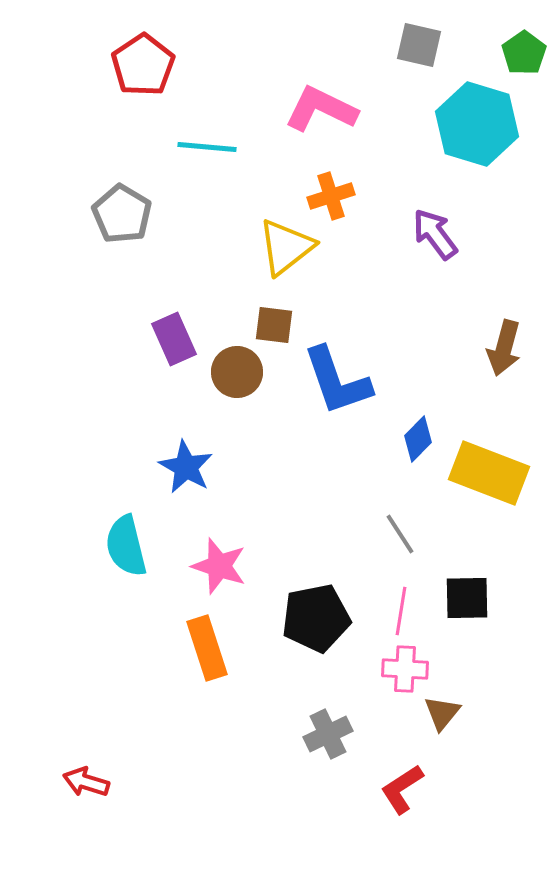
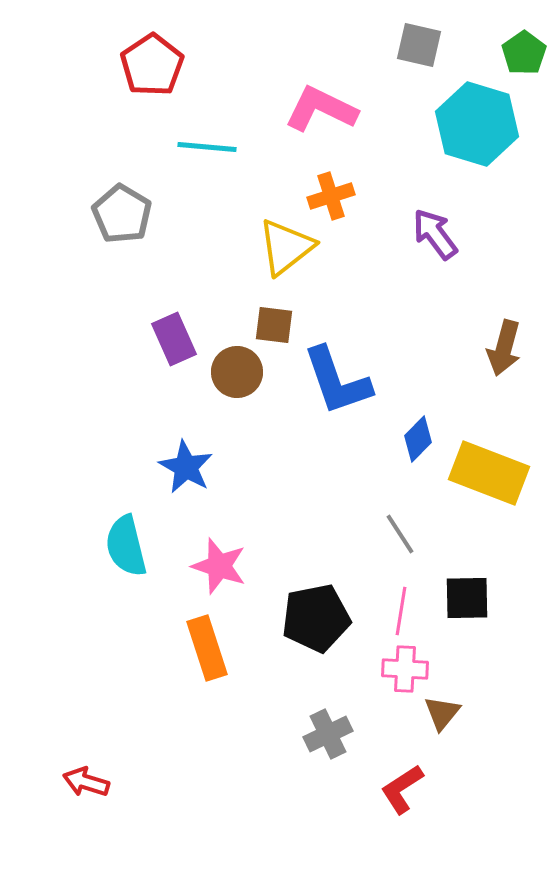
red pentagon: moved 9 px right
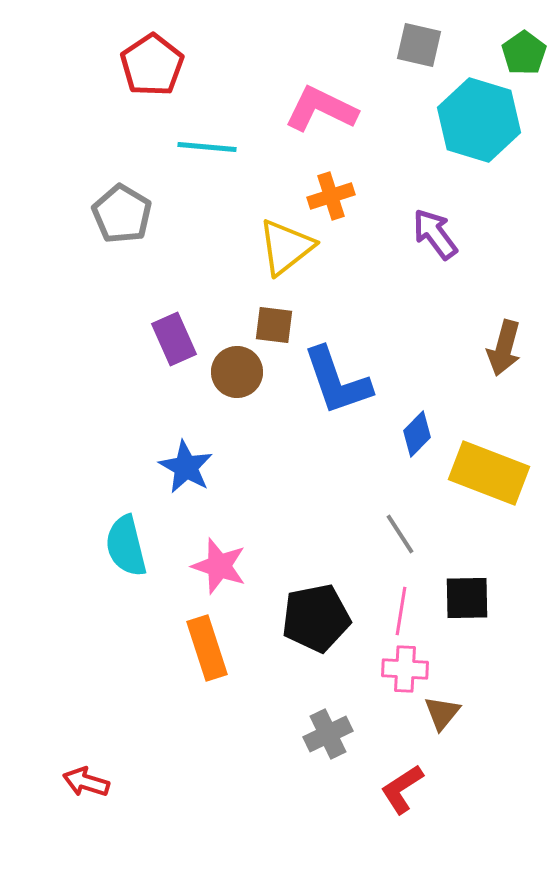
cyan hexagon: moved 2 px right, 4 px up
blue diamond: moved 1 px left, 5 px up
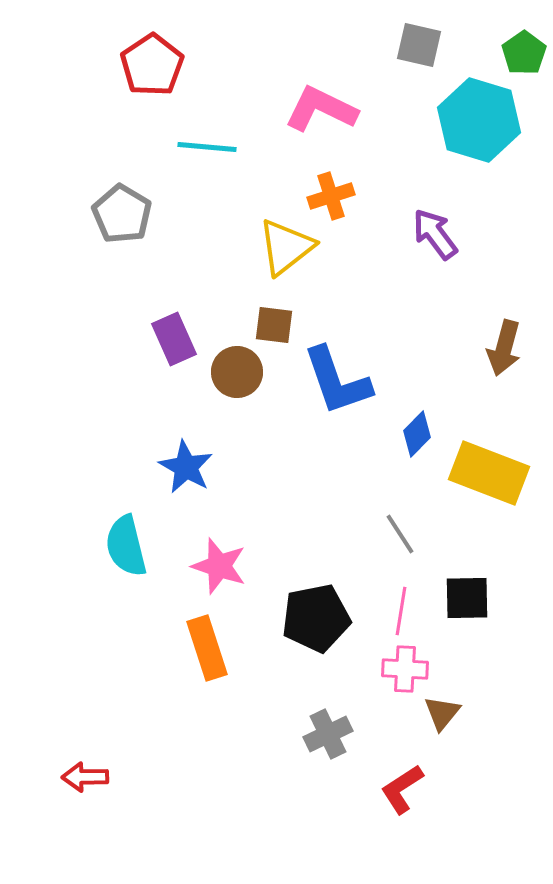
red arrow: moved 1 px left, 5 px up; rotated 18 degrees counterclockwise
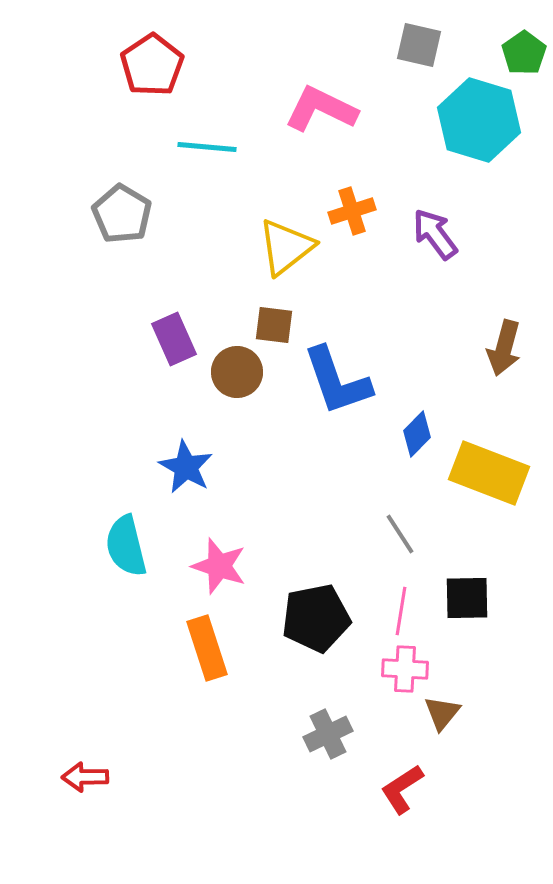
orange cross: moved 21 px right, 15 px down
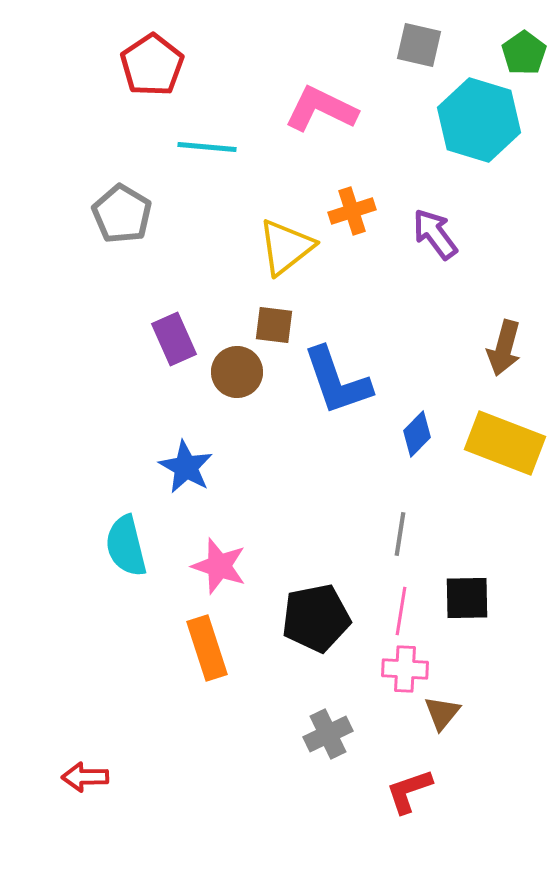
yellow rectangle: moved 16 px right, 30 px up
gray line: rotated 42 degrees clockwise
red L-shape: moved 7 px right, 2 px down; rotated 14 degrees clockwise
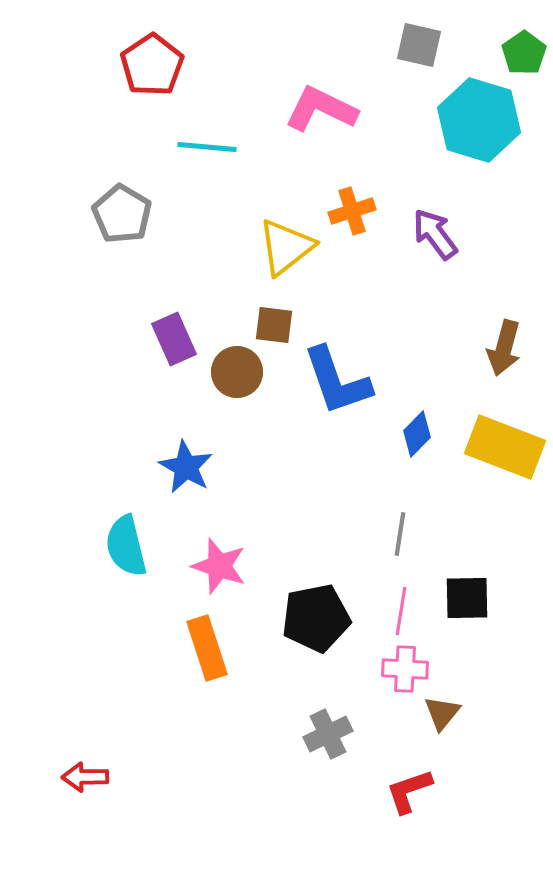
yellow rectangle: moved 4 px down
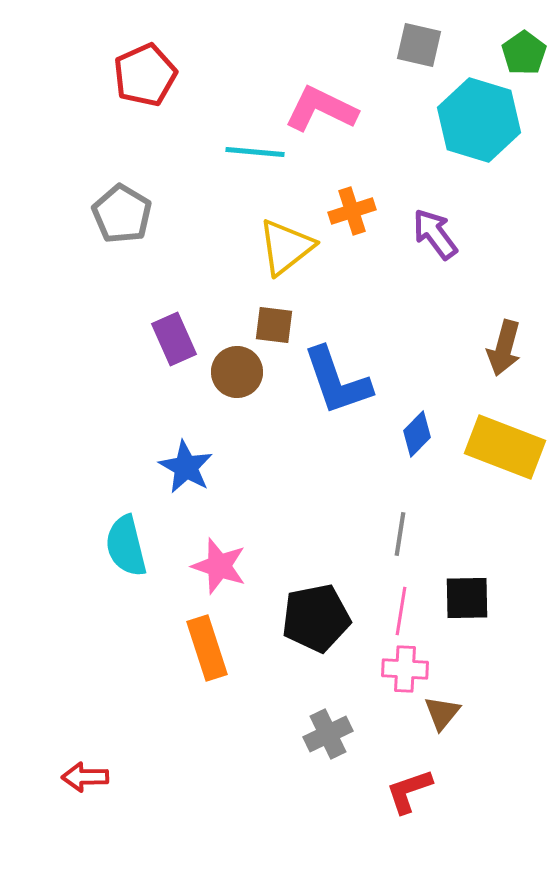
red pentagon: moved 7 px left, 10 px down; rotated 10 degrees clockwise
cyan line: moved 48 px right, 5 px down
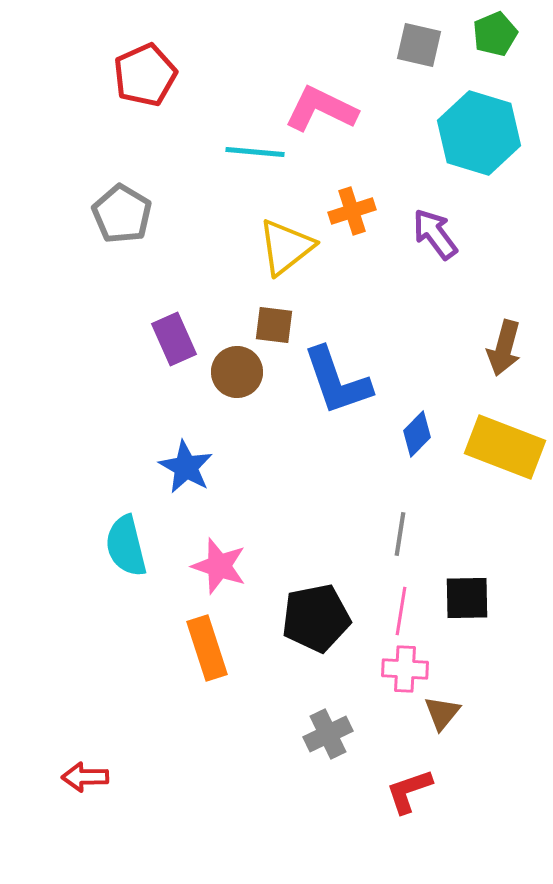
green pentagon: moved 29 px left, 19 px up; rotated 12 degrees clockwise
cyan hexagon: moved 13 px down
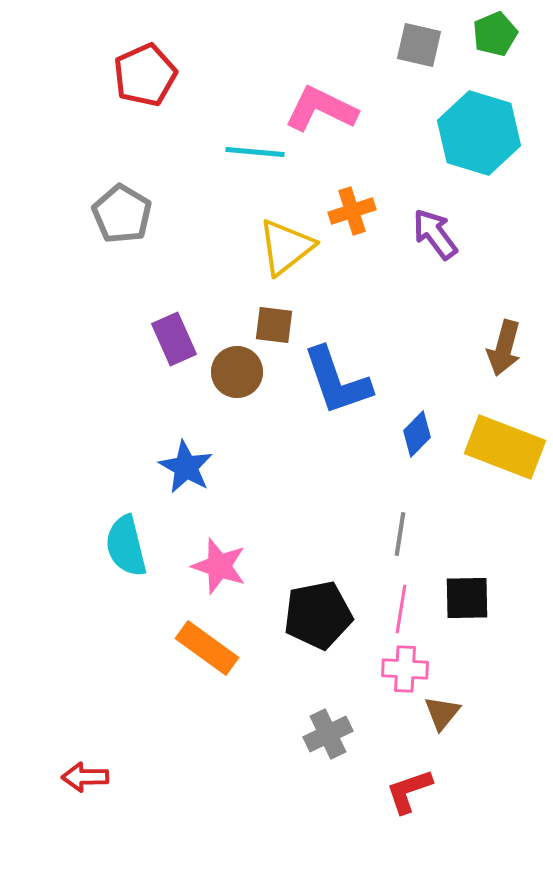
pink line: moved 2 px up
black pentagon: moved 2 px right, 3 px up
orange rectangle: rotated 36 degrees counterclockwise
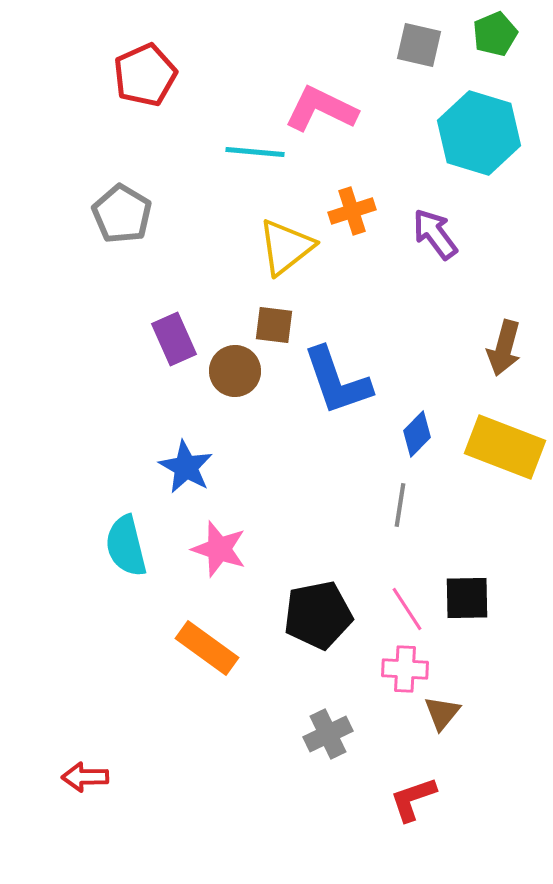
brown circle: moved 2 px left, 1 px up
gray line: moved 29 px up
pink star: moved 17 px up
pink line: moved 6 px right; rotated 42 degrees counterclockwise
red L-shape: moved 4 px right, 8 px down
